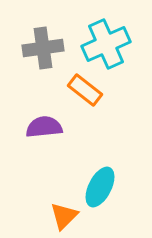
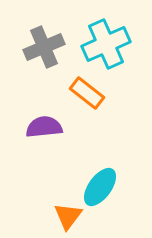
gray cross: moved 1 px right, 1 px up; rotated 15 degrees counterclockwise
orange rectangle: moved 2 px right, 3 px down
cyan ellipse: rotated 9 degrees clockwise
orange triangle: moved 4 px right; rotated 8 degrees counterclockwise
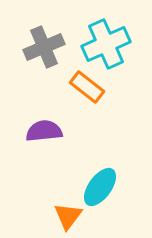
orange rectangle: moved 6 px up
purple semicircle: moved 4 px down
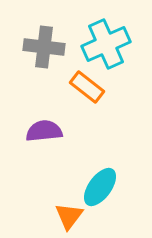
gray cross: rotated 30 degrees clockwise
orange triangle: moved 1 px right
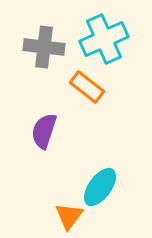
cyan cross: moved 2 px left, 5 px up
purple semicircle: rotated 66 degrees counterclockwise
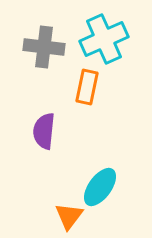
orange rectangle: rotated 64 degrees clockwise
purple semicircle: rotated 12 degrees counterclockwise
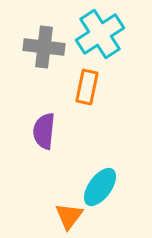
cyan cross: moved 4 px left, 5 px up; rotated 9 degrees counterclockwise
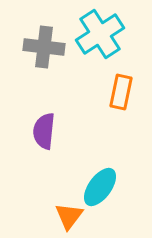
orange rectangle: moved 34 px right, 5 px down
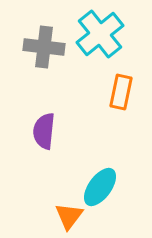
cyan cross: rotated 6 degrees counterclockwise
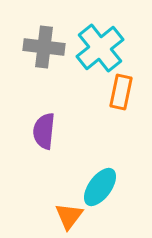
cyan cross: moved 14 px down
